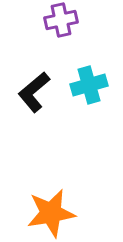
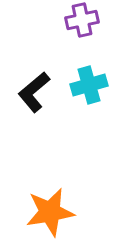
purple cross: moved 21 px right
orange star: moved 1 px left, 1 px up
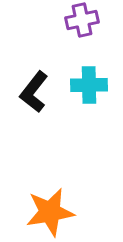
cyan cross: rotated 15 degrees clockwise
black L-shape: rotated 12 degrees counterclockwise
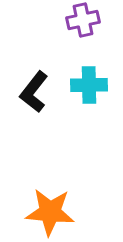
purple cross: moved 1 px right
orange star: rotated 15 degrees clockwise
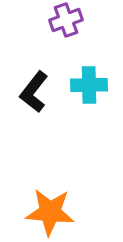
purple cross: moved 17 px left; rotated 8 degrees counterclockwise
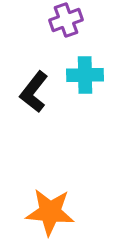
cyan cross: moved 4 px left, 10 px up
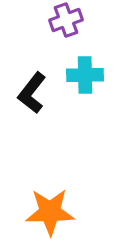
black L-shape: moved 2 px left, 1 px down
orange star: rotated 6 degrees counterclockwise
